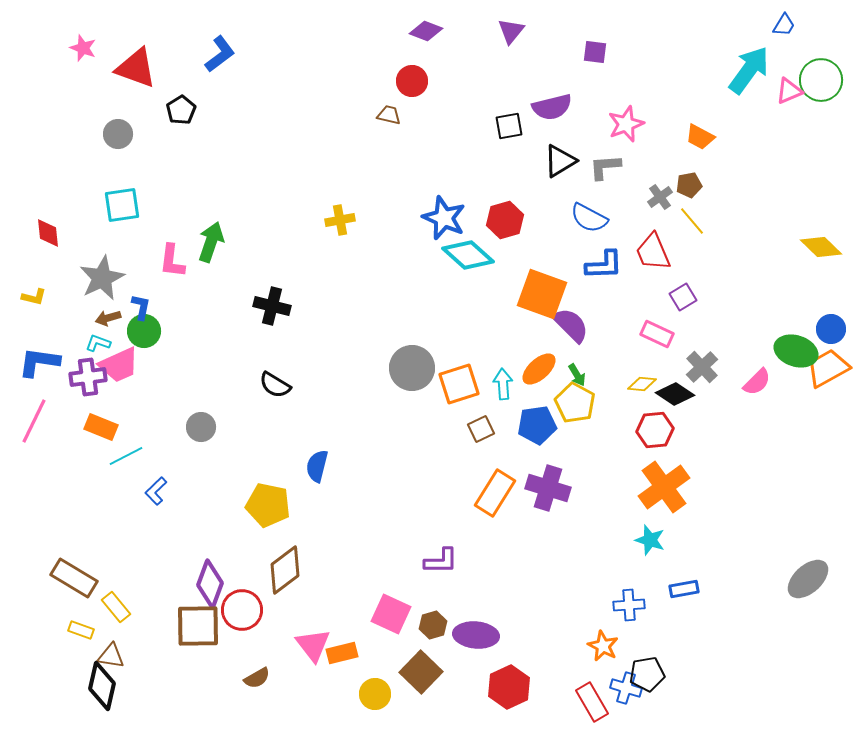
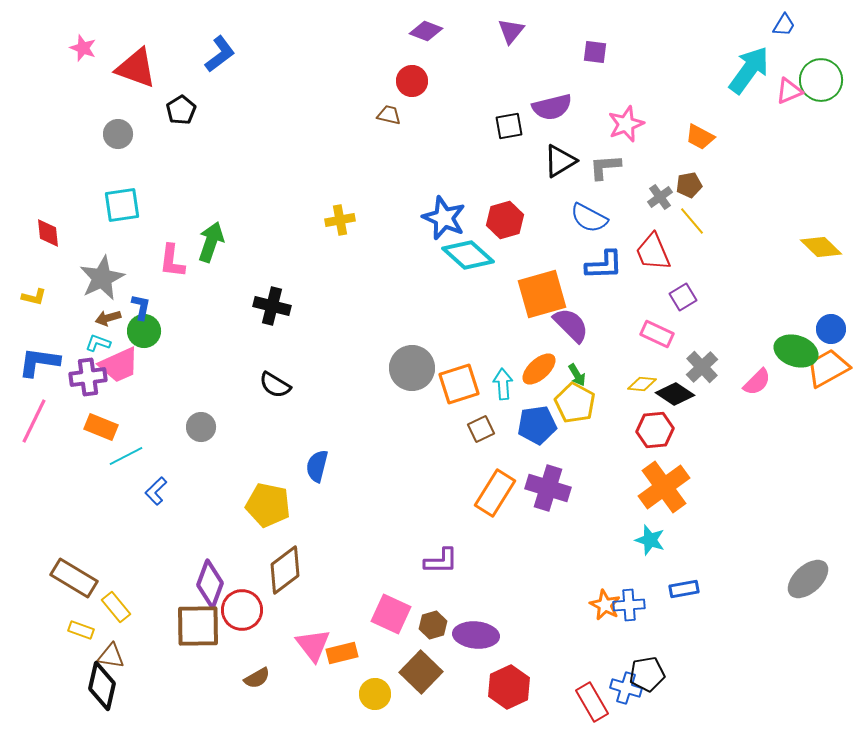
orange square at (542, 294): rotated 36 degrees counterclockwise
orange star at (603, 646): moved 2 px right, 41 px up
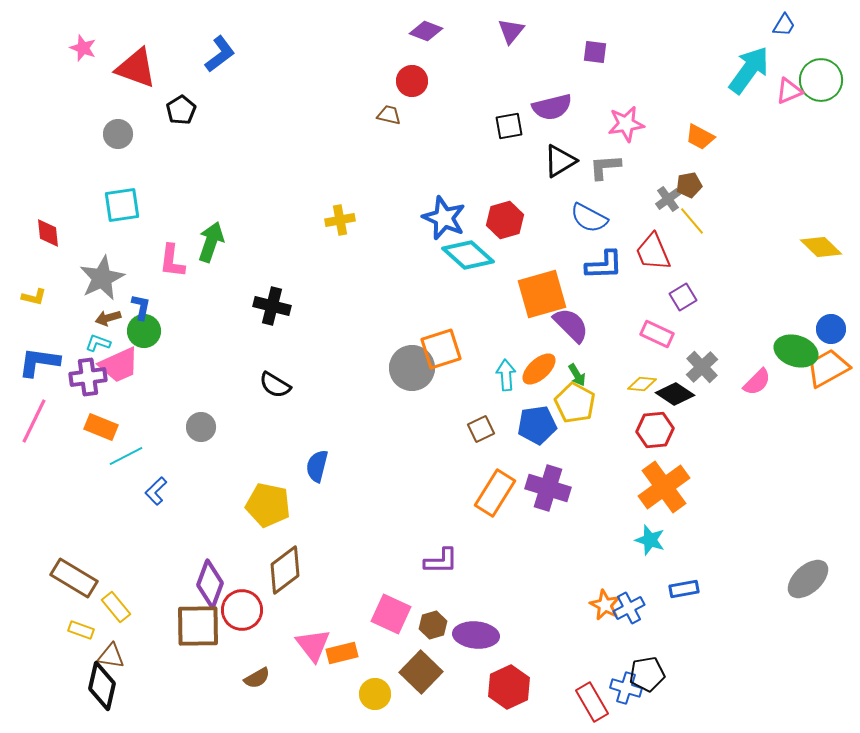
pink star at (626, 124): rotated 12 degrees clockwise
gray cross at (660, 197): moved 8 px right, 2 px down
orange square at (459, 384): moved 18 px left, 35 px up
cyan arrow at (503, 384): moved 3 px right, 9 px up
blue cross at (629, 605): moved 3 px down; rotated 24 degrees counterclockwise
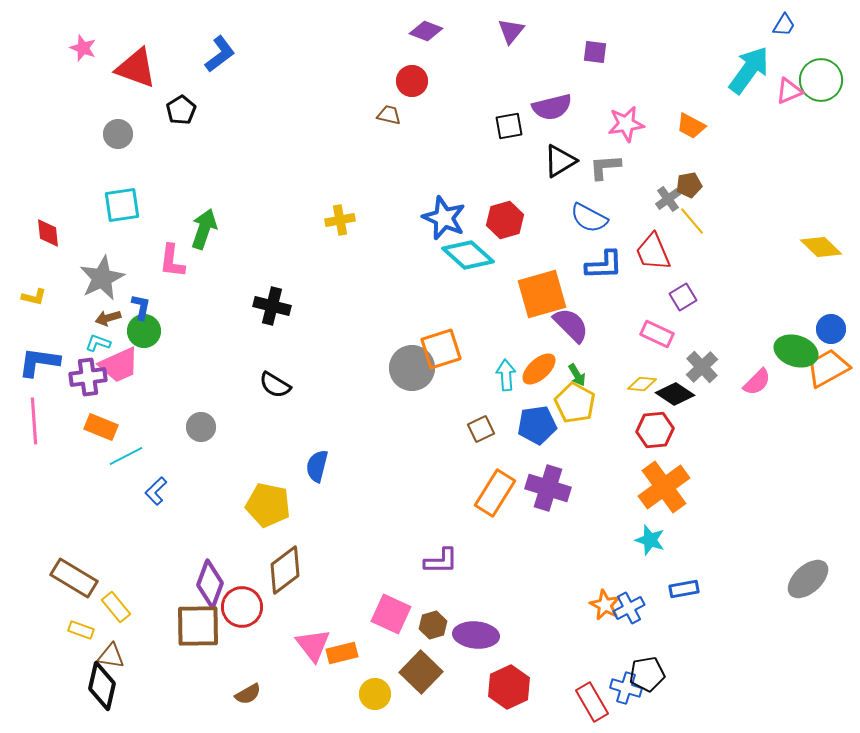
orange trapezoid at (700, 137): moved 9 px left, 11 px up
green arrow at (211, 242): moved 7 px left, 13 px up
pink line at (34, 421): rotated 30 degrees counterclockwise
red circle at (242, 610): moved 3 px up
brown semicircle at (257, 678): moved 9 px left, 16 px down
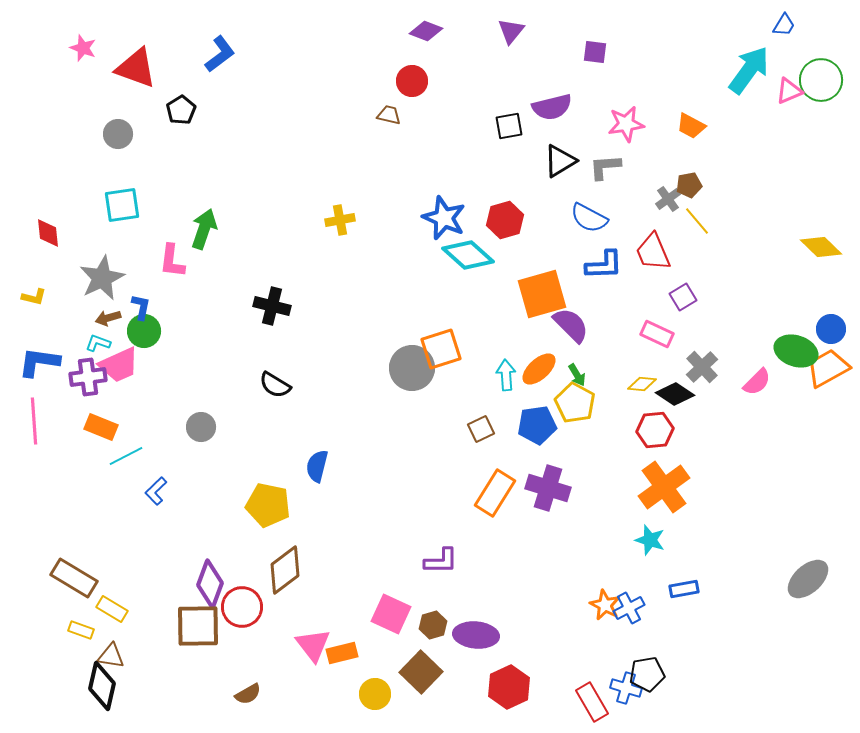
yellow line at (692, 221): moved 5 px right
yellow rectangle at (116, 607): moved 4 px left, 2 px down; rotated 20 degrees counterclockwise
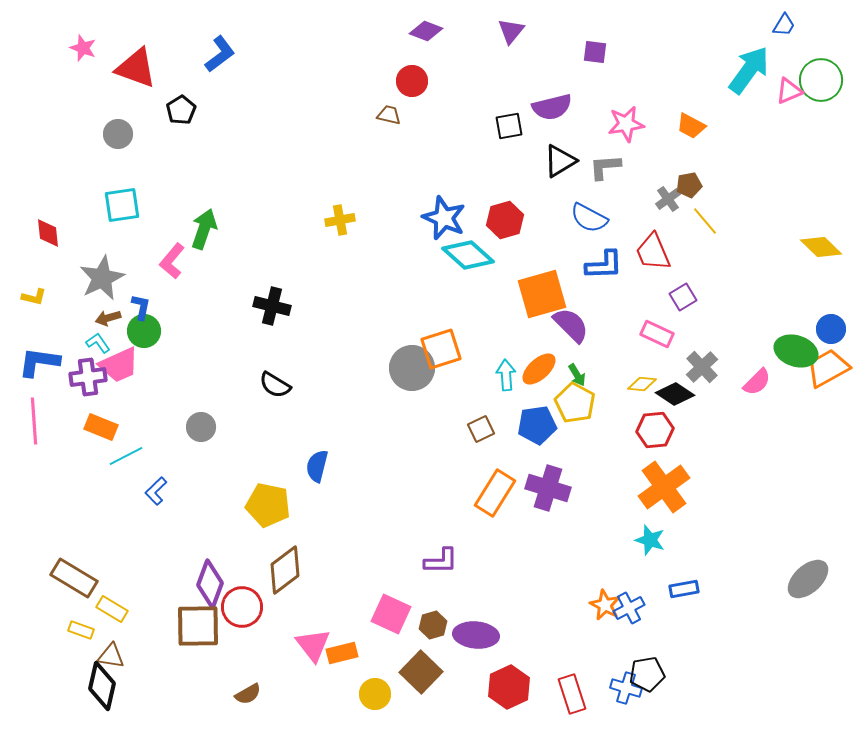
yellow line at (697, 221): moved 8 px right
pink L-shape at (172, 261): rotated 33 degrees clockwise
cyan L-shape at (98, 343): rotated 35 degrees clockwise
red rectangle at (592, 702): moved 20 px left, 8 px up; rotated 12 degrees clockwise
